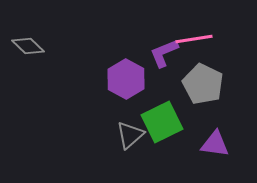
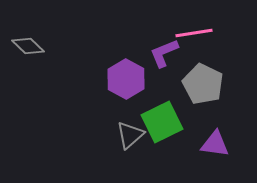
pink line: moved 6 px up
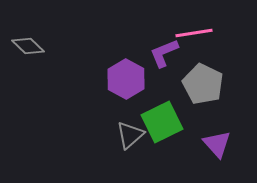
purple triangle: moved 2 px right; rotated 40 degrees clockwise
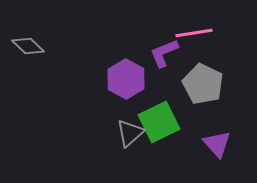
green square: moved 3 px left
gray triangle: moved 2 px up
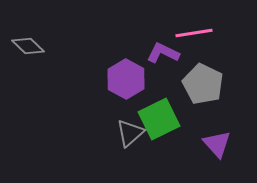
purple L-shape: moved 1 px left; rotated 48 degrees clockwise
green square: moved 3 px up
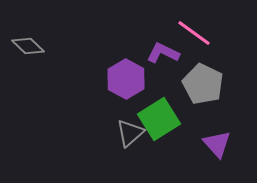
pink line: rotated 45 degrees clockwise
green square: rotated 6 degrees counterclockwise
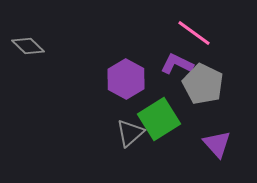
purple L-shape: moved 14 px right, 11 px down
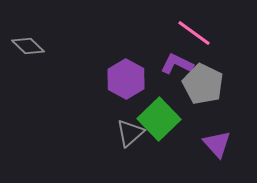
green square: rotated 12 degrees counterclockwise
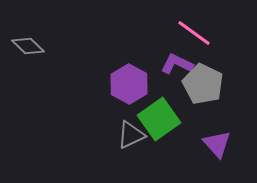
purple hexagon: moved 3 px right, 5 px down
green square: rotated 9 degrees clockwise
gray triangle: moved 1 px right, 2 px down; rotated 16 degrees clockwise
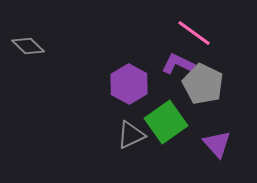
purple L-shape: moved 1 px right
green square: moved 7 px right, 3 px down
